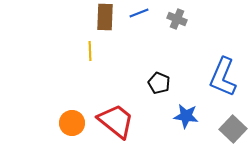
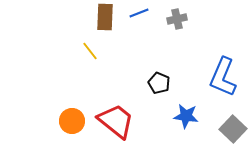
gray cross: rotated 36 degrees counterclockwise
yellow line: rotated 36 degrees counterclockwise
orange circle: moved 2 px up
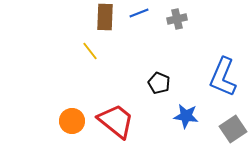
gray square: rotated 12 degrees clockwise
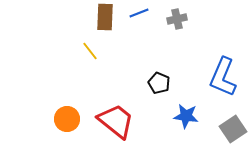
orange circle: moved 5 px left, 2 px up
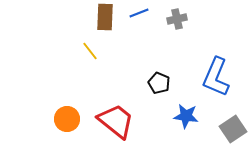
blue L-shape: moved 7 px left
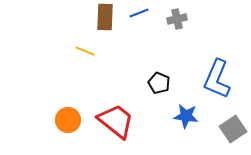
yellow line: moved 5 px left; rotated 30 degrees counterclockwise
blue L-shape: moved 1 px right, 2 px down
orange circle: moved 1 px right, 1 px down
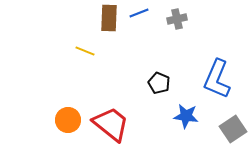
brown rectangle: moved 4 px right, 1 px down
red trapezoid: moved 5 px left, 3 px down
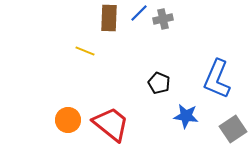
blue line: rotated 24 degrees counterclockwise
gray cross: moved 14 px left
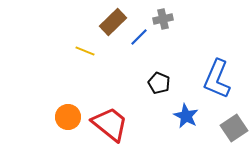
blue line: moved 24 px down
brown rectangle: moved 4 px right, 4 px down; rotated 44 degrees clockwise
blue star: rotated 20 degrees clockwise
orange circle: moved 3 px up
red trapezoid: moved 1 px left
gray square: moved 1 px right, 1 px up
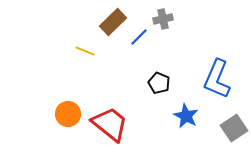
orange circle: moved 3 px up
